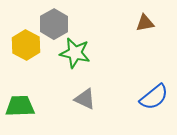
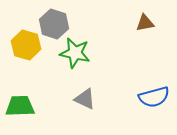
gray hexagon: rotated 12 degrees counterclockwise
yellow hexagon: rotated 12 degrees counterclockwise
blue semicircle: rotated 24 degrees clockwise
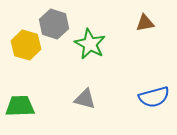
green star: moved 15 px right, 9 px up; rotated 16 degrees clockwise
gray triangle: rotated 10 degrees counterclockwise
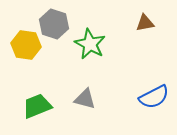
yellow hexagon: rotated 8 degrees counterclockwise
blue semicircle: rotated 12 degrees counterclockwise
green trapezoid: moved 17 px right; rotated 20 degrees counterclockwise
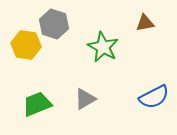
green star: moved 13 px right, 3 px down
gray triangle: rotated 45 degrees counterclockwise
green trapezoid: moved 2 px up
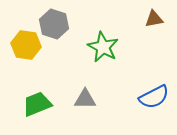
brown triangle: moved 9 px right, 4 px up
gray triangle: rotated 30 degrees clockwise
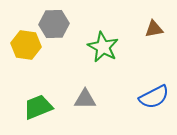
brown triangle: moved 10 px down
gray hexagon: rotated 20 degrees counterclockwise
green trapezoid: moved 1 px right, 3 px down
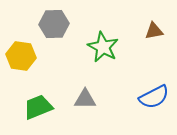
brown triangle: moved 2 px down
yellow hexagon: moved 5 px left, 11 px down
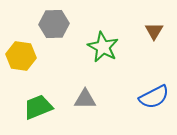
brown triangle: rotated 48 degrees counterclockwise
